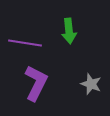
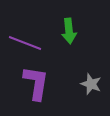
purple line: rotated 12 degrees clockwise
purple L-shape: rotated 18 degrees counterclockwise
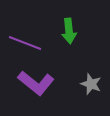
purple L-shape: rotated 120 degrees clockwise
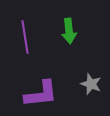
purple line: moved 6 px up; rotated 60 degrees clockwise
purple L-shape: moved 5 px right, 11 px down; rotated 45 degrees counterclockwise
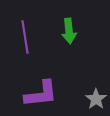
gray star: moved 5 px right, 15 px down; rotated 15 degrees clockwise
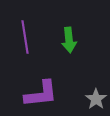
green arrow: moved 9 px down
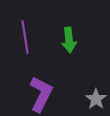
purple L-shape: rotated 57 degrees counterclockwise
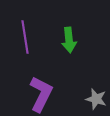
gray star: rotated 20 degrees counterclockwise
